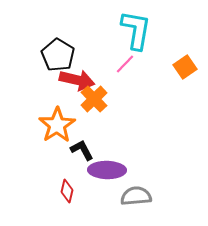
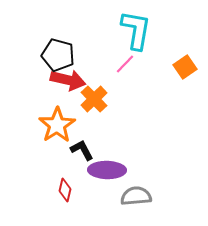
black pentagon: rotated 16 degrees counterclockwise
red arrow: moved 9 px left
red diamond: moved 2 px left, 1 px up
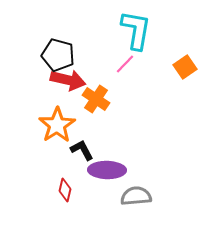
orange cross: moved 2 px right; rotated 12 degrees counterclockwise
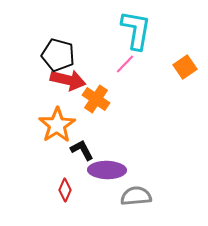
red diamond: rotated 10 degrees clockwise
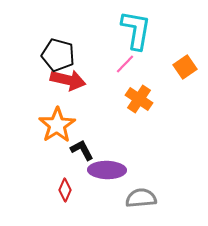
orange cross: moved 43 px right
gray semicircle: moved 5 px right, 2 px down
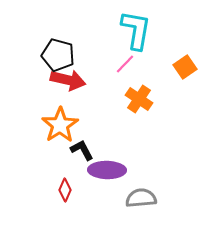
orange star: moved 3 px right
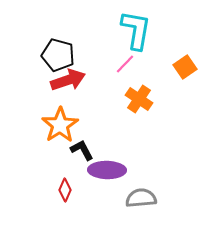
red arrow: rotated 32 degrees counterclockwise
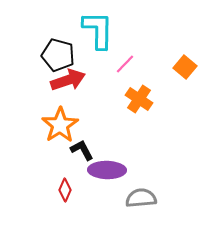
cyan L-shape: moved 38 px left; rotated 9 degrees counterclockwise
orange square: rotated 15 degrees counterclockwise
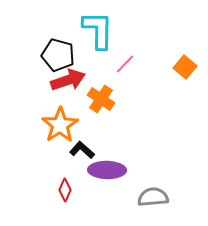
orange cross: moved 38 px left
black L-shape: rotated 20 degrees counterclockwise
gray semicircle: moved 12 px right, 1 px up
